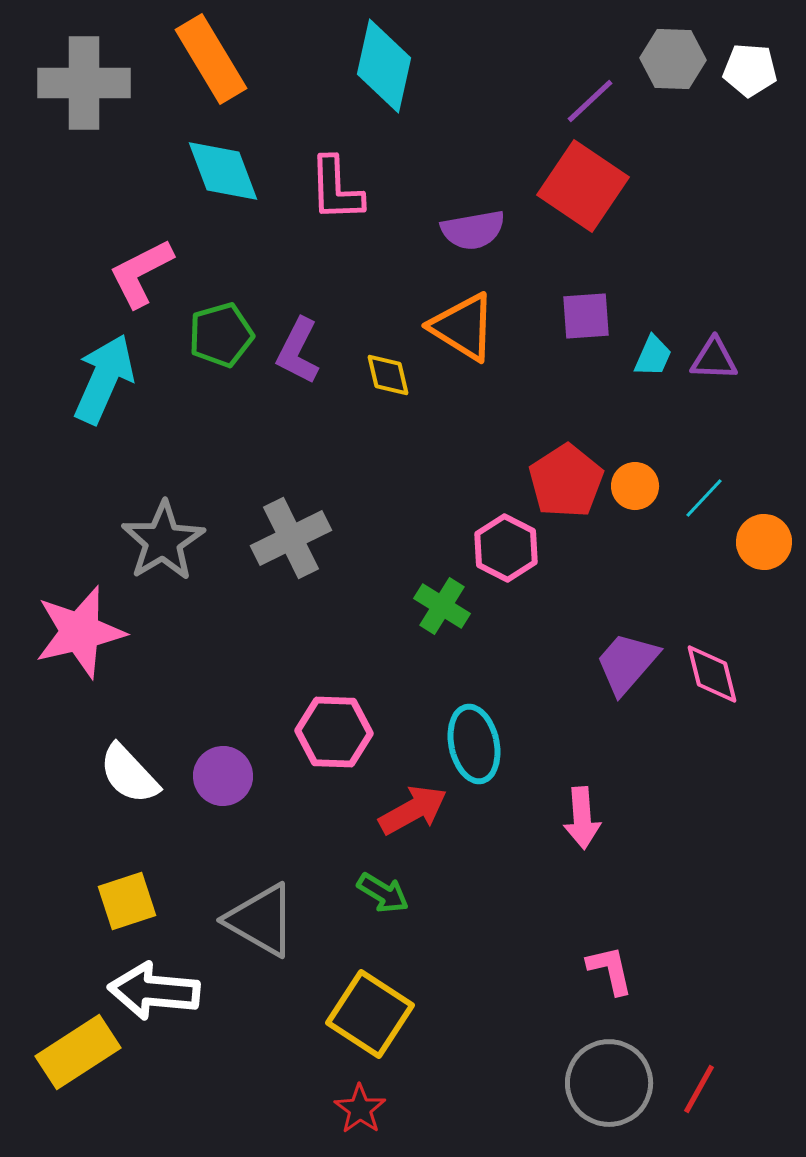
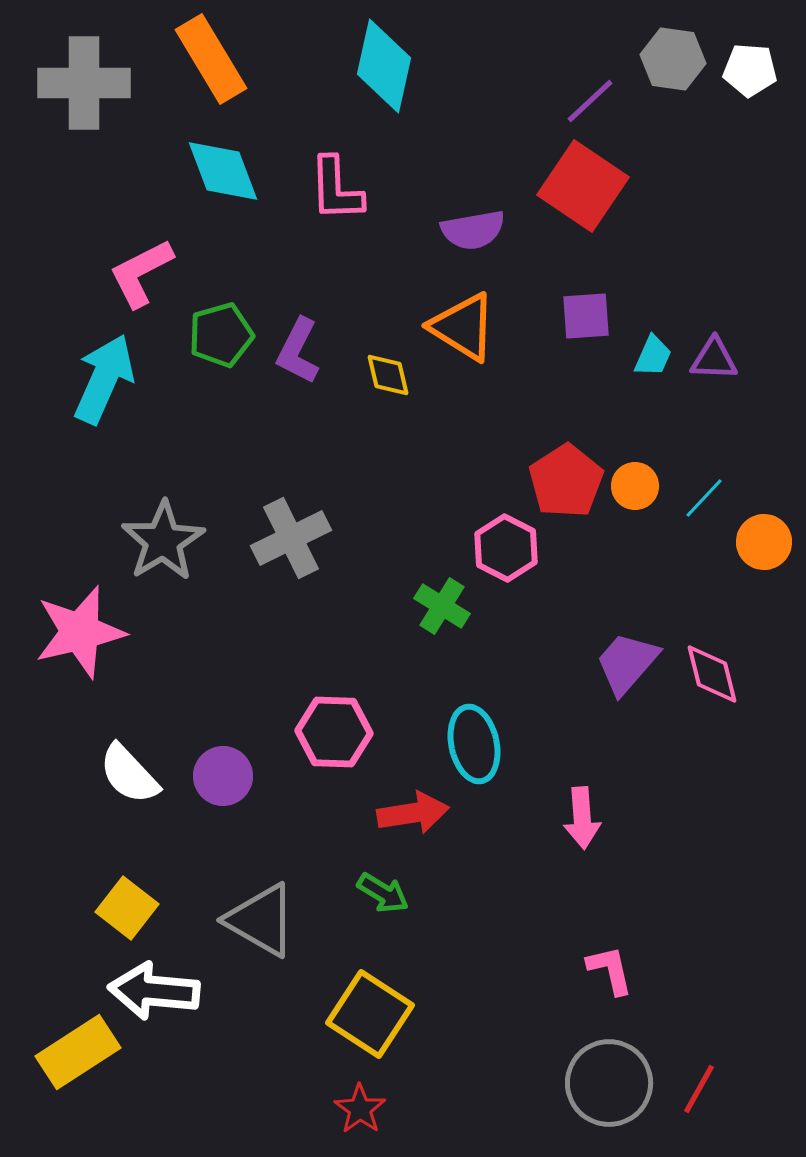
gray hexagon at (673, 59): rotated 6 degrees clockwise
red arrow at (413, 810): moved 3 px down; rotated 20 degrees clockwise
yellow square at (127, 901): moved 7 px down; rotated 34 degrees counterclockwise
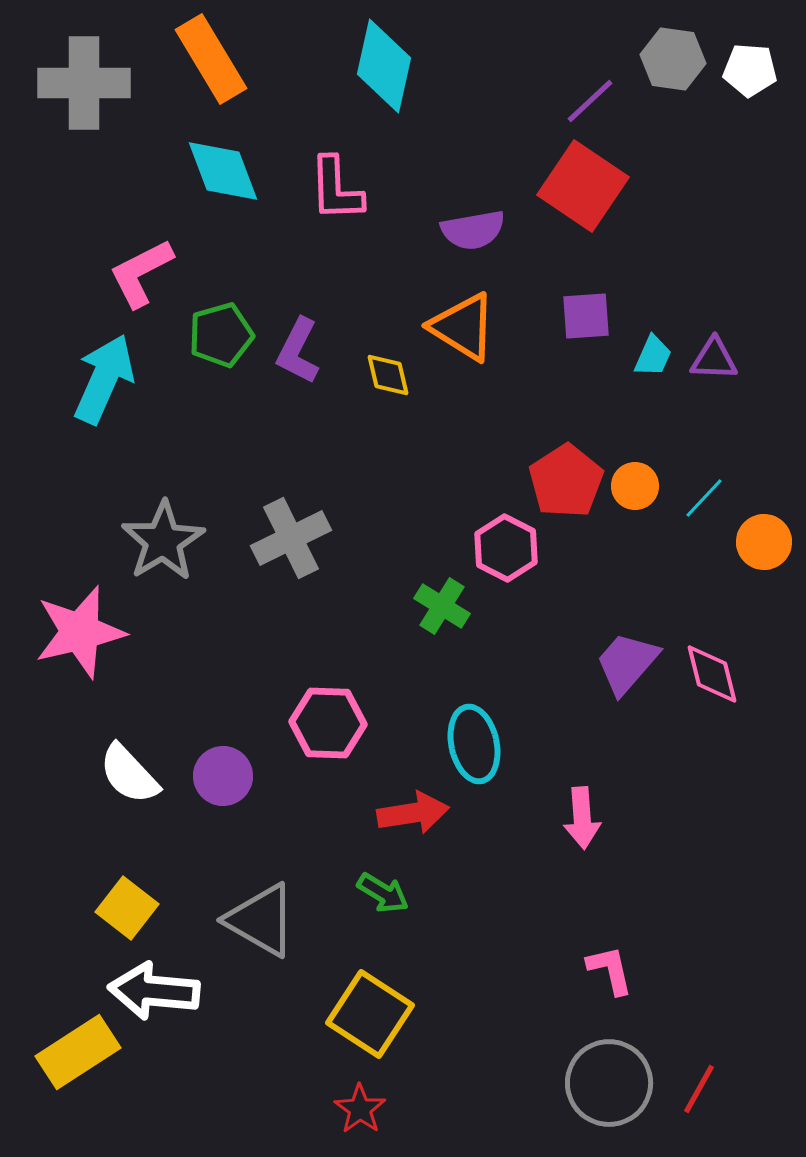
pink hexagon at (334, 732): moved 6 px left, 9 px up
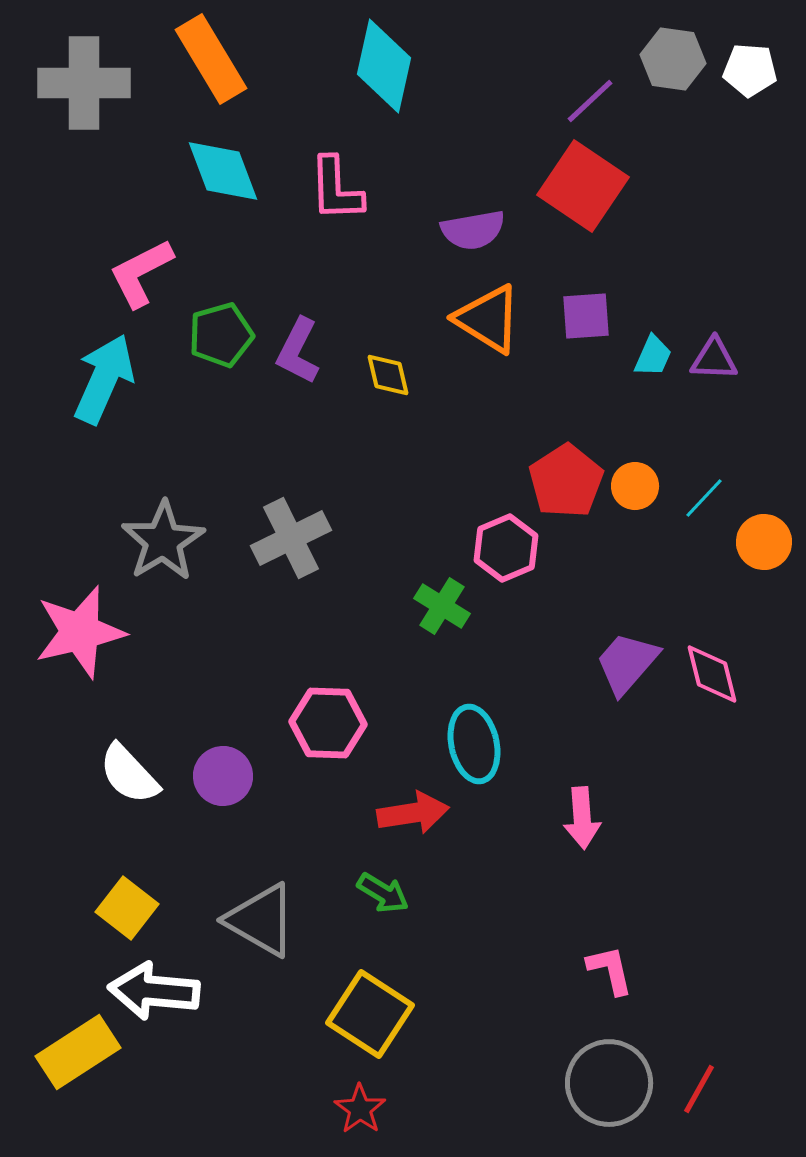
orange triangle at (463, 327): moved 25 px right, 8 px up
pink hexagon at (506, 548): rotated 10 degrees clockwise
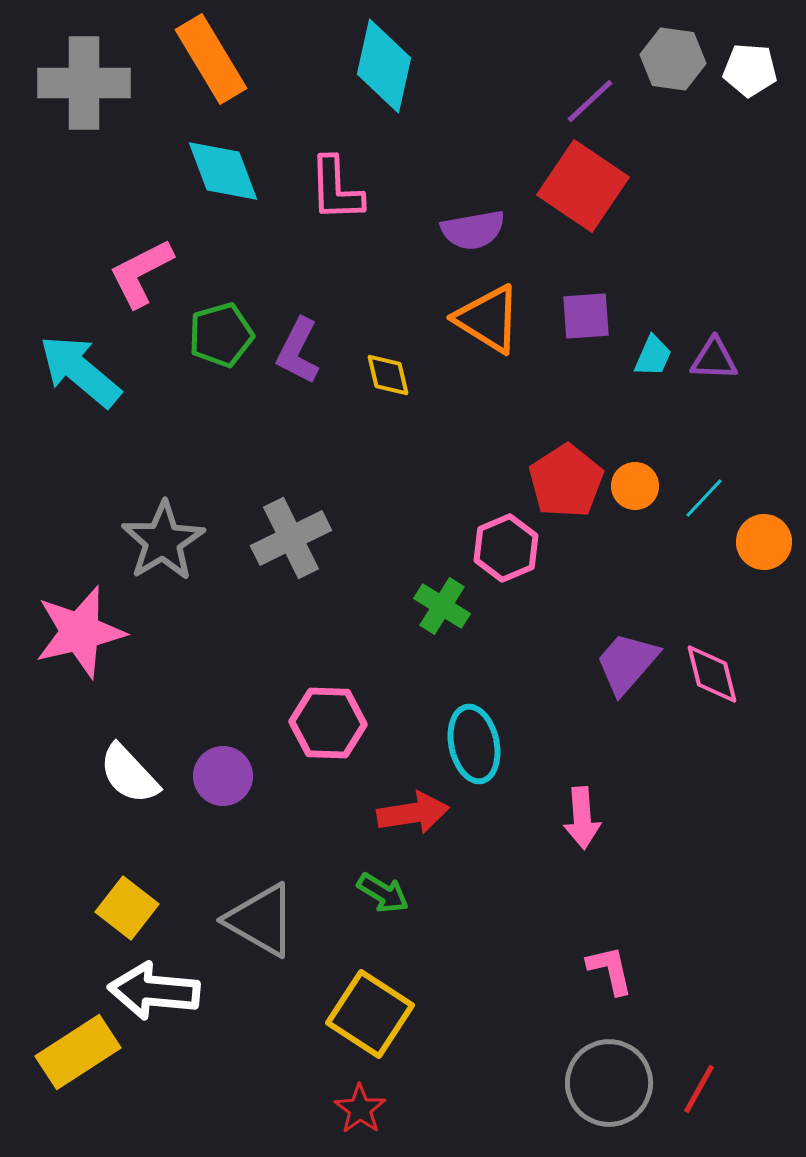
cyan arrow at (104, 379): moved 24 px left, 8 px up; rotated 74 degrees counterclockwise
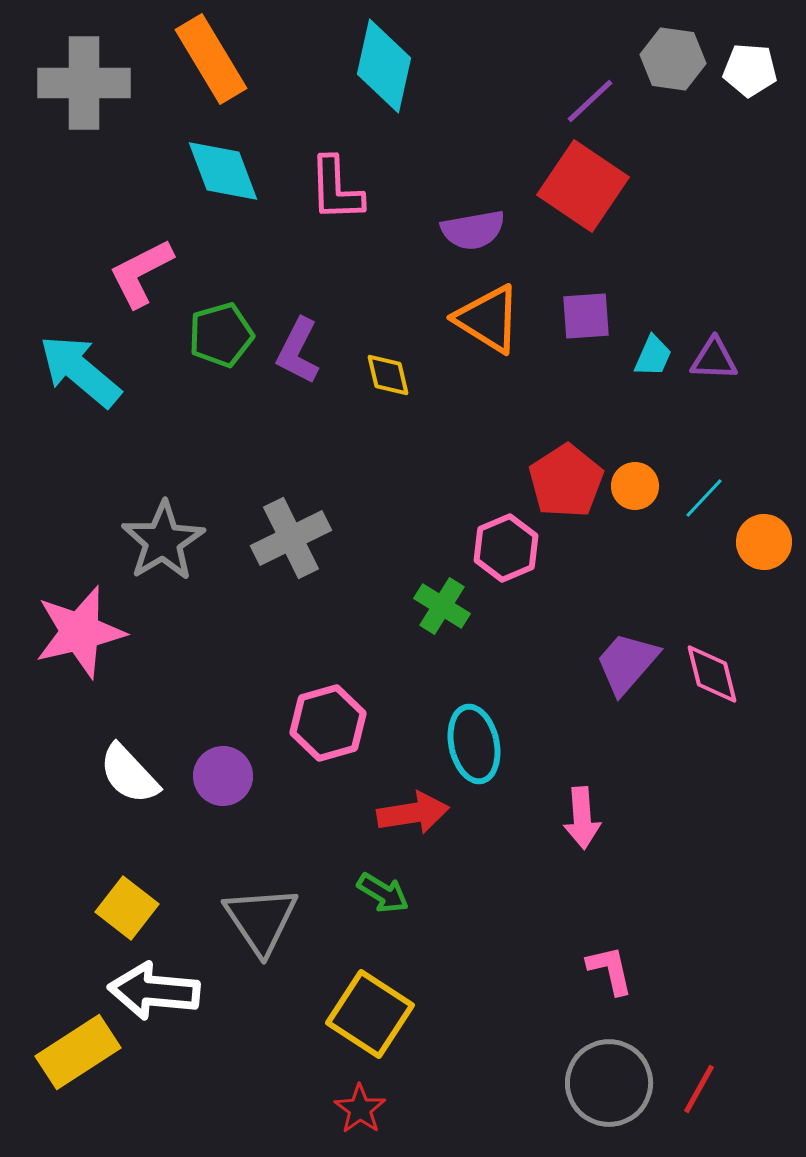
pink hexagon at (328, 723): rotated 18 degrees counterclockwise
gray triangle at (261, 920): rotated 26 degrees clockwise
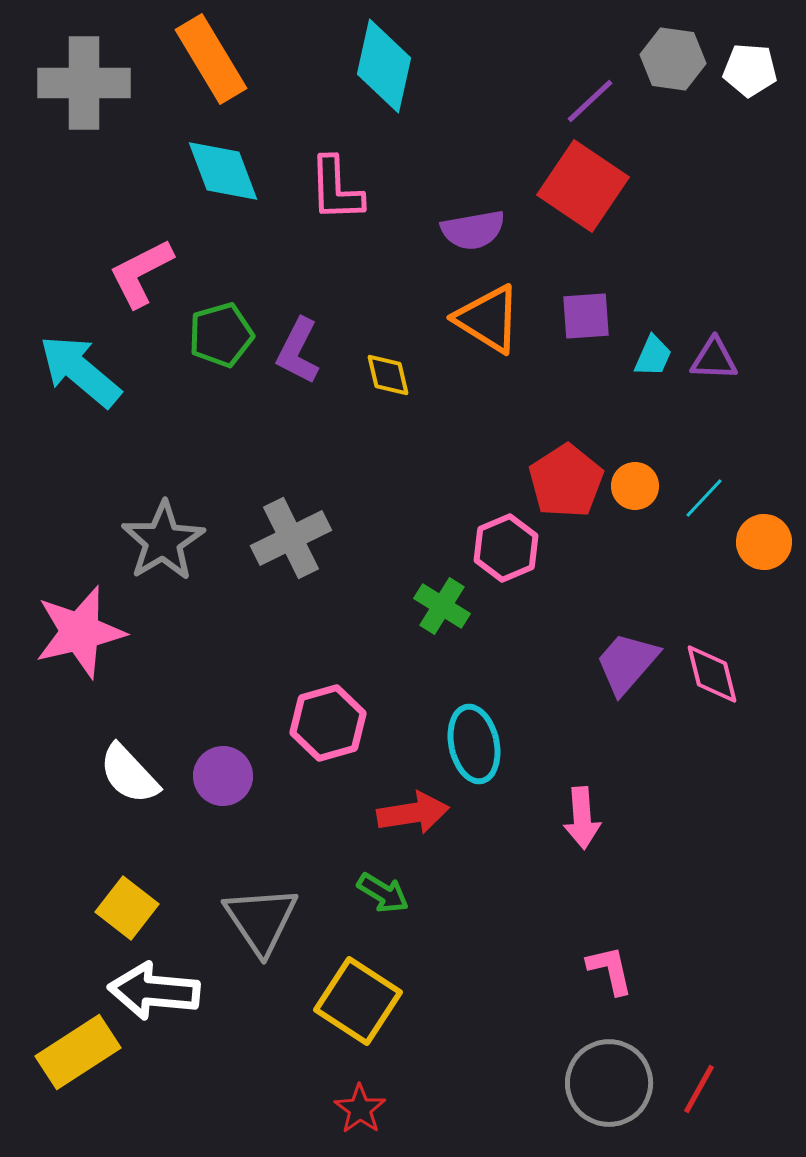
yellow square at (370, 1014): moved 12 px left, 13 px up
